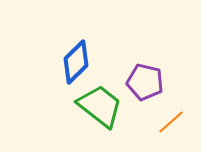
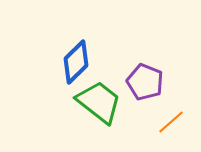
purple pentagon: rotated 9 degrees clockwise
green trapezoid: moved 1 px left, 4 px up
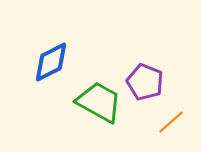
blue diamond: moved 25 px left; rotated 18 degrees clockwise
green trapezoid: rotated 9 degrees counterclockwise
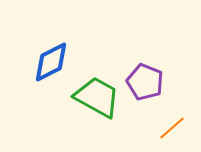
green trapezoid: moved 2 px left, 5 px up
orange line: moved 1 px right, 6 px down
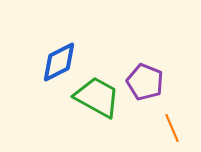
blue diamond: moved 8 px right
orange line: rotated 72 degrees counterclockwise
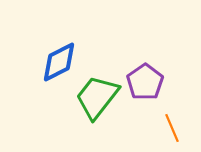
purple pentagon: rotated 15 degrees clockwise
green trapezoid: rotated 81 degrees counterclockwise
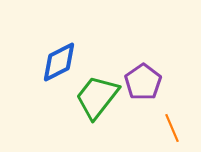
purple pentagon: moved 2 px left
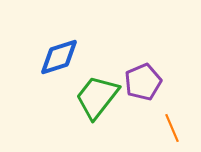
blue diamond: moved 5 px up; rotated 9 degrees clockwise
purple pentagon: rotated 12 degrees clockwise
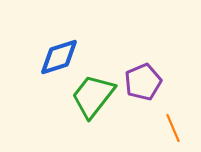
green trapezoid: moved 4 px left, 1 px up
orange line: moved 1 px right
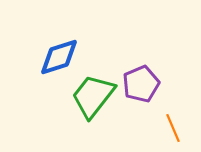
purple pentagon: moved 2 px left, 2 px down
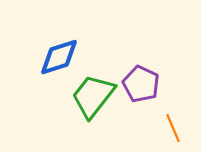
purple pentagon: rotated 24 degrees counterclockwise
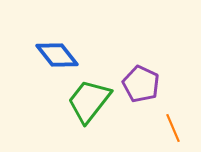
blue diamond: moved 2 px left, 2 px up; rotated 69 degrees clockwise
green trapezoid: moved 4 px left, 5 px down
